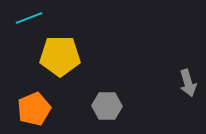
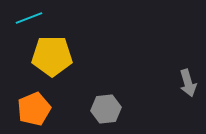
yellow pentagon: moved 8 px left
gray hexagon: moved 1 px left, 3 px down; rotated 8 degrees counterclockwise
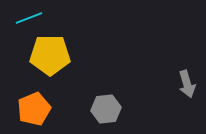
yellow pentagon: moved 2 px left, 1 px up
gray arrow: moved 1 px left, 1 px down
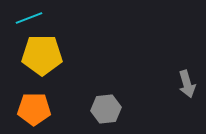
yellow pentagon: moved 8 px left
orange pentagon: rotated 24 degrees clockwise
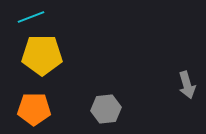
cyan line: moved 2 px right, 1 px up
gray arrow: moved 1 px down
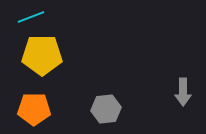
gray arrow: moved 4 px left, 7 px down; rotated 16 degrees clockwise
